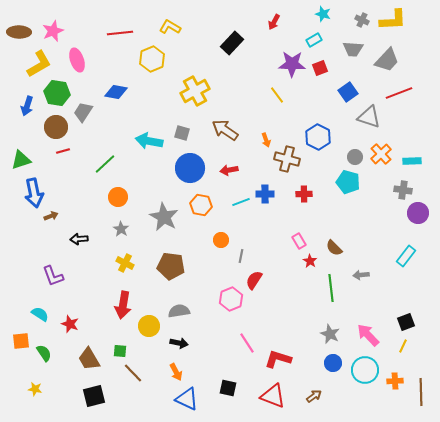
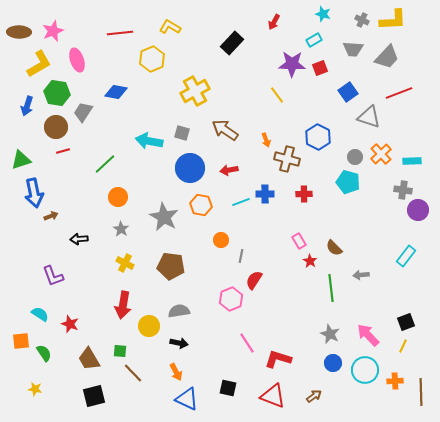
gray trapezoid at (387, 60): moved 3 px up
purple circle at (418, 213): moved 3 px up
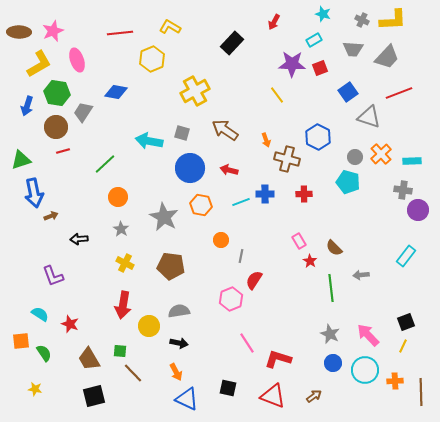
red arrow at (229, 170): rotated 24 degrees clockwise
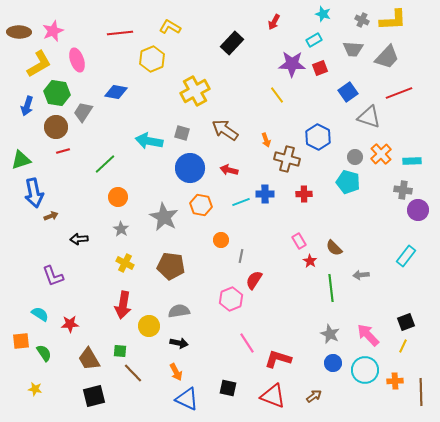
red star at (70, 324): rotated 24 degrees counterclockwise
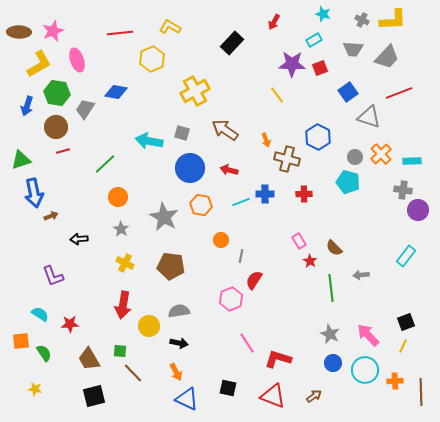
gray trapezoid at (83, 112): moved 2 px right, 3 px up
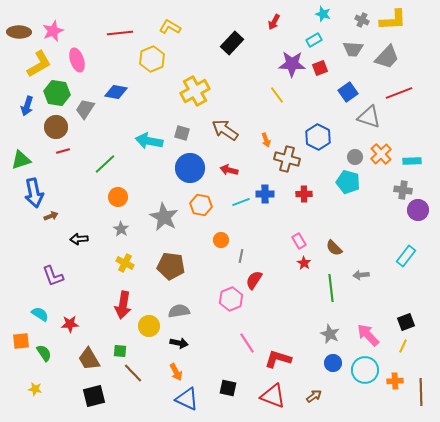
red star at (310, 261): moved 6 px left, 2 px down
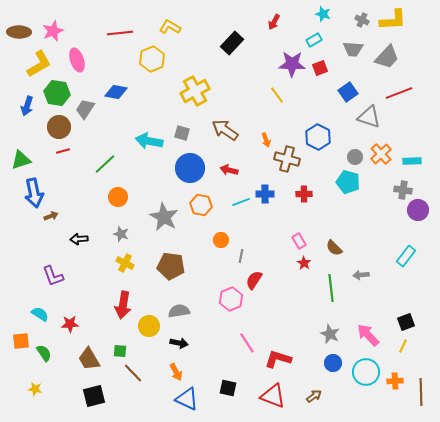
brown circle at (56, 127): moved 3 px right
gray star at (121, 229): moved 5 px down; rotated 14 degrees counterclockwise
cyan circle at (365, 370): moved 1 px right, 2 px down
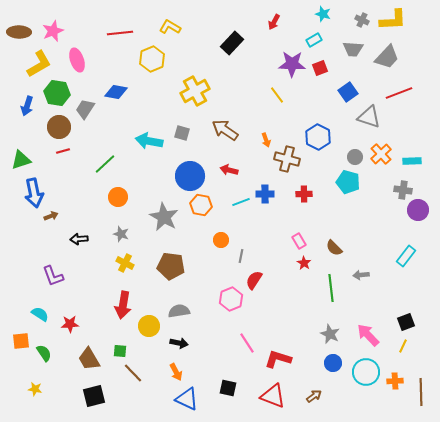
blue circle at (190, 168): moved 8 px down
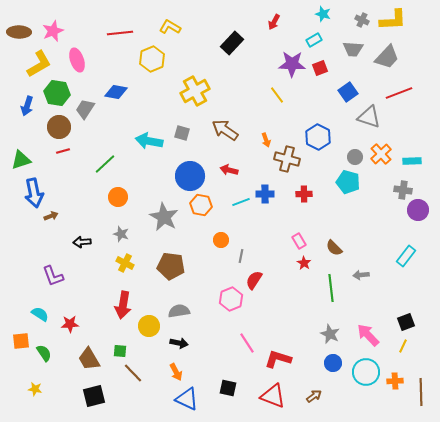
black arrow at (79, 239): moved 3 px right, 3 px down
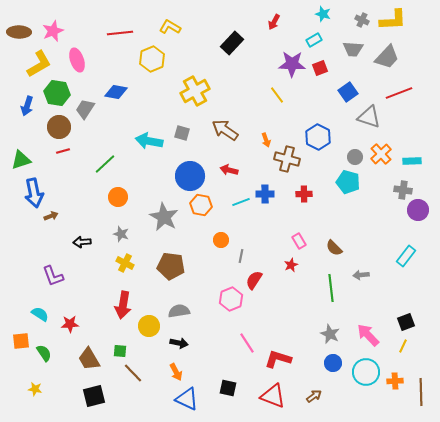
red star at (304, 263): moved 13 px left, 2 px down; rotated 16 degrees clockwise
